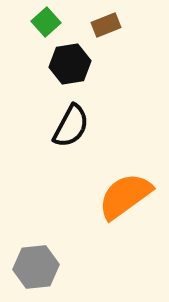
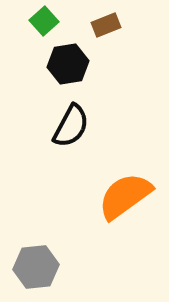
green square: moved 2 px left, 1 px up
black hexagon: moved 2 px left
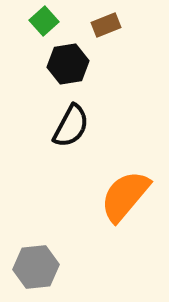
orange semicircle: rotated 14 degrees counterclockwise
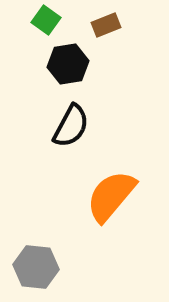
green square: moved 2 px right, 1 px up; rotated 12 degrees counterclockwise
orange semicircle: moved 14 px left
gray hexagon: rotated 12 degrees clockwise
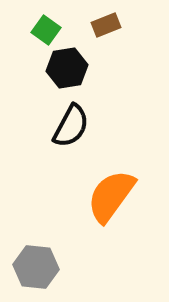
green square: moved 10 px down
black hexagon: moved 1 px left, 4 px down
orange semicircle: rotated 4 degrees counterclockwise
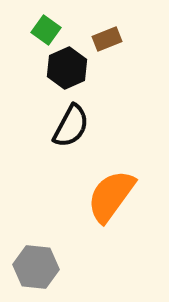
brown rectangle: moved 1 px right, 14 px down
black hexagon: rotated 15 degrees counterclockwise
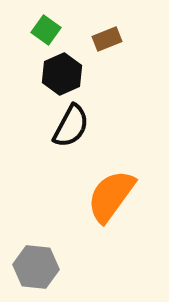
black hexagon: moved 5 px left, 6 px down
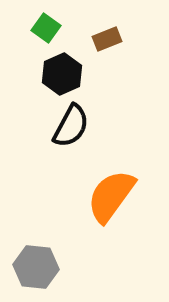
green square: moved 2 px up
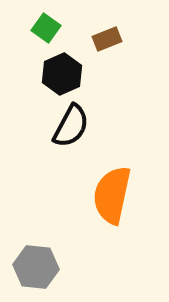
orange semicircle: moved 1 px right, 1 px up; rotated 24 degrees counterclockwise
